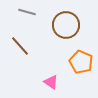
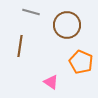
gray line: moved 4 px right
brown circle: moved 1 px right
brown line: rotated 50 degrees clockwise
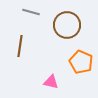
pink triangle: rotated 21 degrees counterclockwise
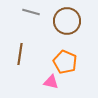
brown circle: moved 4 px up
brown line: moved 8 px down
orange pentagon: moved 16 px left
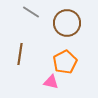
gray line: rotated 18 degrees clockwise
brown circle: moved 2 px down
orange pentagon: rotated 20 degrees clockwise
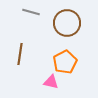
gray line: rotated 18 degrees counterclockwise
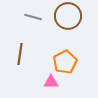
gray line: moved 2 px right, 5 px down
brown circle: moved 1 px right, 7 px up
pink triangle: rotated 14 degrees counterclockwise
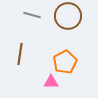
gray line: moved 1 px left, 2 px up
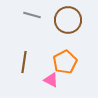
brown circle: moved 4 px down
brown line: moved 4 px right, 8 px down
pink triangle: moved 2 px up; rotated 28 degrees clockwise
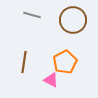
brown circle: moved 5 px right
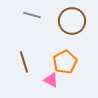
brown circle: moved 1 px left, 1 px down
brown line: rotated 25 degrees counterclockwise
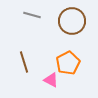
orange pentagon: moved 3 px right, 1 px down
